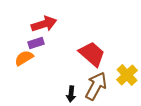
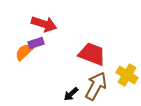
red arrow: rotated 35 degrees clockwise
red trapezoid: rotated 20 degrees counterclockwise
orange semicircle: moved 6 px up; rotated 12 degrees counterclockwise
yellow cross: rotated 15 degrees counterclockwise
black arrow: rotated 42 degrees clockwise
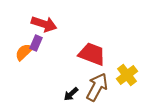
purple rectangle: rotated 49 degrees counterclockwise
yellow cross: rotated 20 degrees clockwise
brown arrow: moved 1 px right, 1 px down
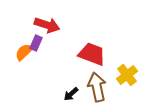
red arrow: moved 3 px right, 1 px down
brown arrow: rotated 40 degrees counterclockwise
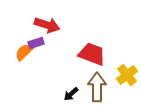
purple rectangle: rotated 49 degrees clockwise
brown arrow: rotated 12 degrees clockwise
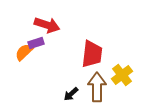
red trapezoid: rotated 76 degrees clockwise
yellow cross: moved 5 px left
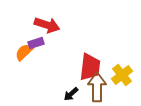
red trapezoid: moved 2 px left, 13 px down
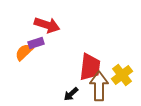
brown arrow: moved 2 px right, 1 px up
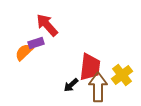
red arrow: rotated 150 degrees counterclockwise
brown arrow: moved 1 px left, 1 px down
black arrow: moved 9 px up
